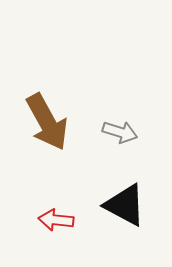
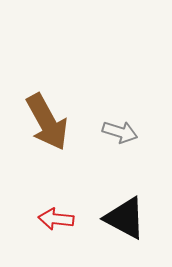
black triangle: moved 13 px down
red arrow: moved 1 px up
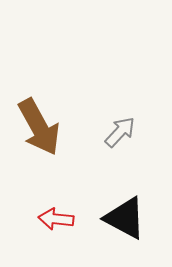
brown arrow: moved 8 px left, 5 px down
gray arrow: rotated 64 degrees counterclockwise
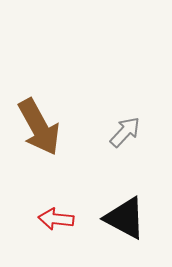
gray arrow: moved 5 px right
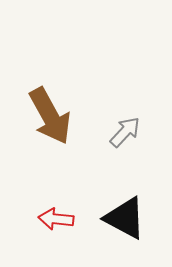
brown arrow: moved 11 px right, 11 px up
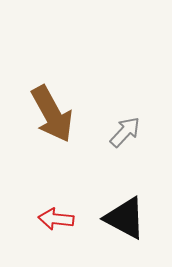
brown arrow: moved 2 px right, 2 px up
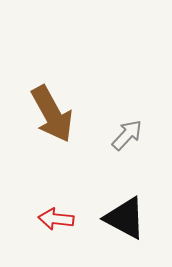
gray arrow: moved 2 px right, 3 px down
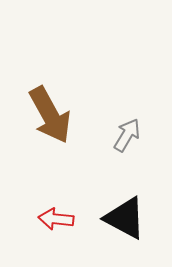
brown arrow: moved 2 px left, 1 px down
gray arrow: rotated 12 degrees counterclockwise
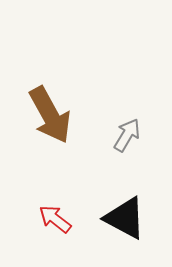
red arrow: moved 1 px left; rotated 32 degrees clockwise
